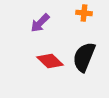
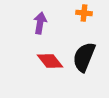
purple arrow: rotated 145 degrees clockwise
red diamond: rotated 8 degrees clockwise
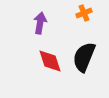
orange cross: rotated 28 degrees counterclockwise
red diamond: rotated 20 degrees clockwise
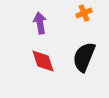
purple arrow: rotated 20 degrees counterclockwise
red diamond: moved 7 px left
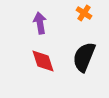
orange cross: rotated 35 degrees counterclockwise
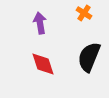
black semicircle: moved 5 px right
red diamond: moved 3 px down
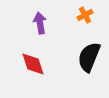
orange cross: moved 1 px right, 2 px down; rotated 28 degrees clockwise
red diamond: moved 10 px left
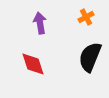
orange cross: moved 1 px right, 2 px down
black semicircle: moved 1 px right
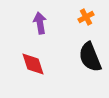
black semicircle: rotated 44 degrees counterclockwise
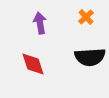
orange cross: rotated 14 degrees counterclockwise
black semicircle: rotated 72 degrees counterclockwise
